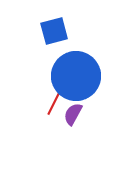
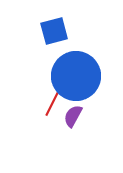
red line: moved 2 px left, 1 px down
purple semicircle: moved 2 px down
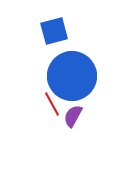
blue circle: moved 4 px left
red line: rotated 55 degrees counterclockwise
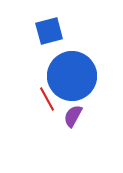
blue square: moved 5 px left
red line: moved 5 px left, 5 px up
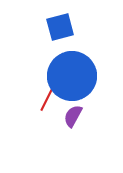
blue square: moved 11 px right, 4 px up
red line: rotated 55 degrees clockwise
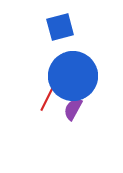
blue circle: moved 1 px right
purple semicircle: moved 7 px up
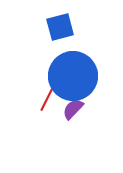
purple semicircle: rotated 15 degrees clockwise
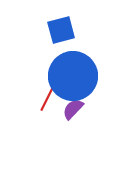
blue square: moved 1 px right, 3 px down
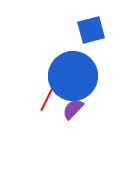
blue square: moved 30 px right
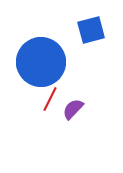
blue circle: moved 32 px left, 14 px up
red line: moved 3 px right
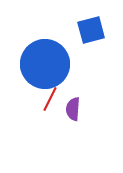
blue circle: moved 4 px right, 2 px down
purple semicircle: rotated 40 degrees counterclockwise
